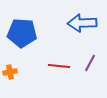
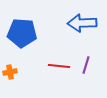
purple line: moved 4 px left, 2 px down; rotated 12 degrees counterclockwise
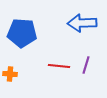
orange cross: moved 2 px down; rotated 16 degrees clockwise
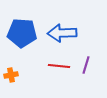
blue arrow: moved 20 px left, 10 px down
orange cross: moved 1 px right, 1 px down; rotated 16 degrees counterclockwise
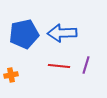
blue pentagon: moved 2 px right, 1 px down; rotated 16 degrees counterclockwise
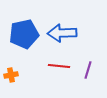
purple line: moved 2 px right, 5 px down
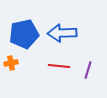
orange cross: moved 12 px up
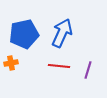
blue arrow: rotated 116 degrees clockwise
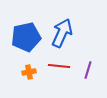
blue pentagon: moved 2 px right, 3 px down
orange cross: moved 18 px right, 9 px down
